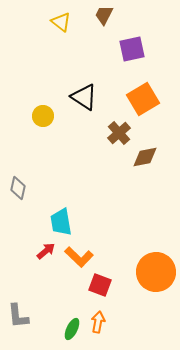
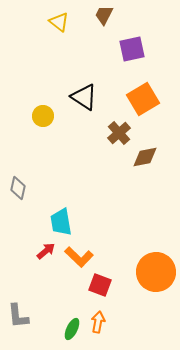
yellow triangle: moved 2 px left
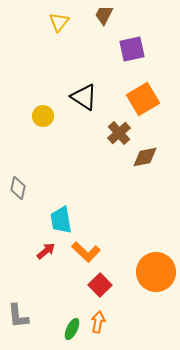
yellow triangle: rotated 30 degrees clockwise
cyan trapezoid: moved 2 px up
orange L-shape: moved 7 px right, 5 px up
red square: rotated 25 degrees clockwise
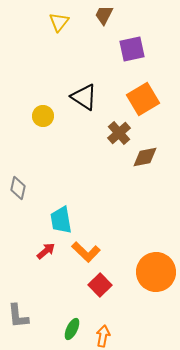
orange arrow: moved 5 px right, 14 px down
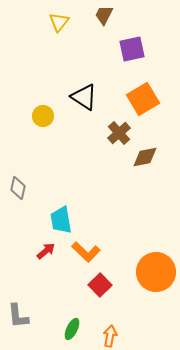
orange arrow: moved 7 px right
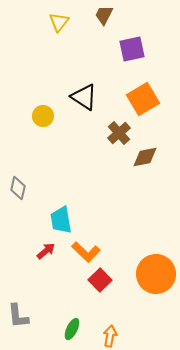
orange circle: moved 2 px down
red square: moved 5 px up
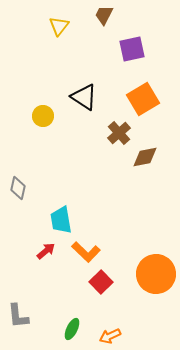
yellow triangle: moved 4 px down
red square: moved 1 px right, 2 px down
orange arrow: rotated 125 degrees counterclockwise
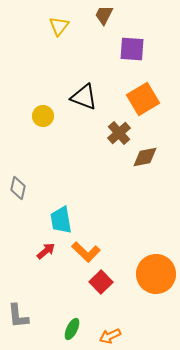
purple square: rotated 16 degrees clockwise
black triangle: rotated 12 degrees counterclockwise
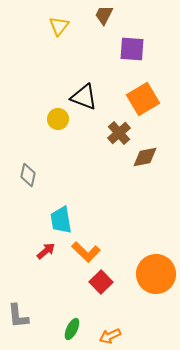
yellow circle: moved 15 px right, 3 px down
gray diamond: moved 10 px right, 13 px up
